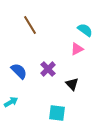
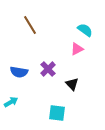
blue semicircle: moved 1 px down; rotated 144 degrees clockwise
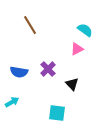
cyan arrow: moved 1 px right
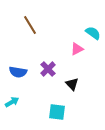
cyan semicircle: moved 8 px right, 3 px down
blue semicircle: moved 1 px left
cyan square: moved 1 px up
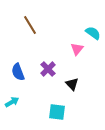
pink triangle: rotated 24 degrees counterclockwise
blue semicircle: rotated 60 degrees clockwise
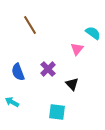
cyan arrow: rotated 120 degrees counterclockwise
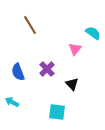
pink triangle: moved 2 px left
purple cross: moved 1 px left
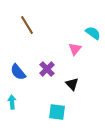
brown line: moved 3 px left
blue semicircle: rotated 18 degrees counterclockwise
cyan arrow: rotated 56 degrees clockwise
